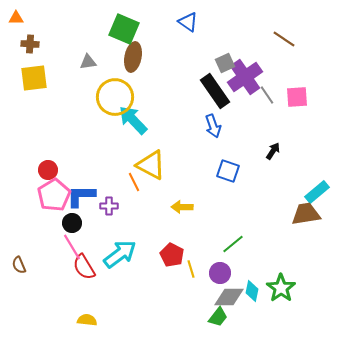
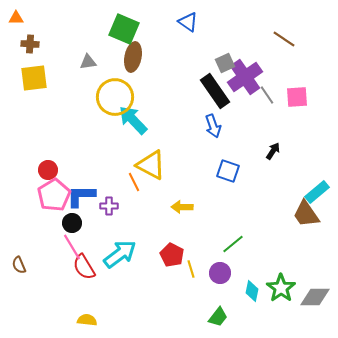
brown trapezoid at (306, 214): rotated 116 degrees counterclockwise
gray diamond at (229, 297): moved 86 px right
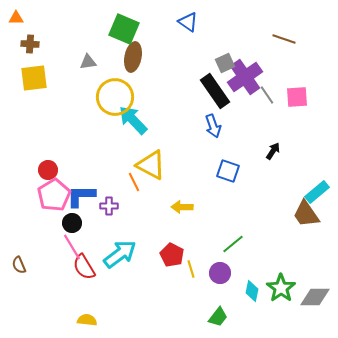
brown line at (284, 39): rotated 15 degrees counterclockwise
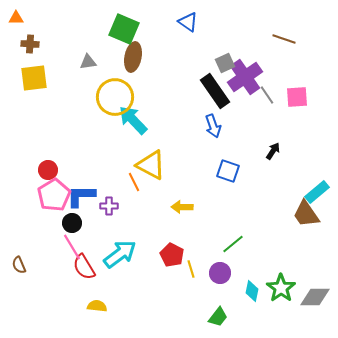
yellow semicircle at (87, 320): moved 10 px right, 14 px up
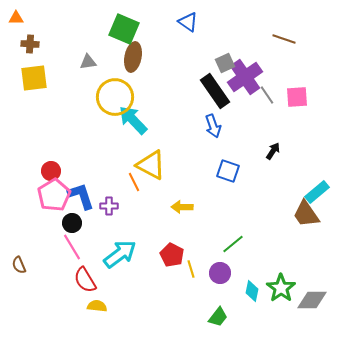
red circle at (48, 170): moved 3 px right, 1 px down
blue L-shape at (81, 196): rotated 72 degrees clockwise
red semicircle at (84, 267): moved 1 px right, 13 px down
gray diamond at (315, 297): moved 3 px left, 3 px down
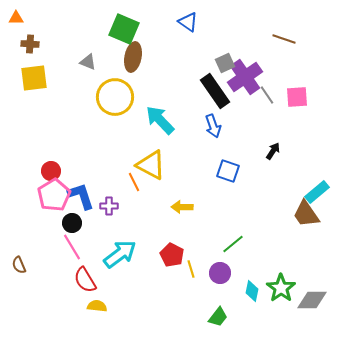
gray triangle at (88, 62): rotated 30 degrees clockwise
cyan arrow at (133, 120): moved 27 px right
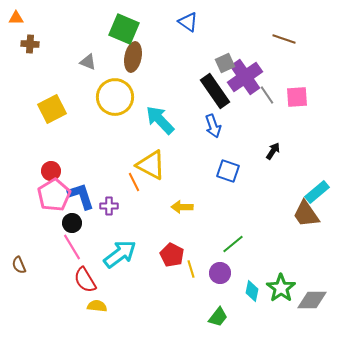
yellow square at (34, 78): moved 18 px right, 31 px down; rotated 20 degrees counterclockwise
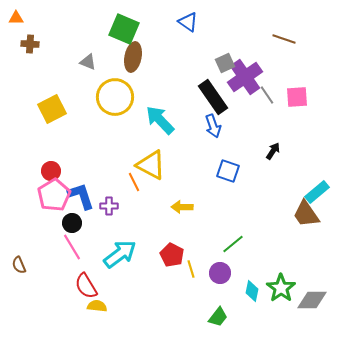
black rectangle at (215, 91): moved 2 px left, 6 px down
red semicircle at (85, 280): moved 1 px right, 6 px down
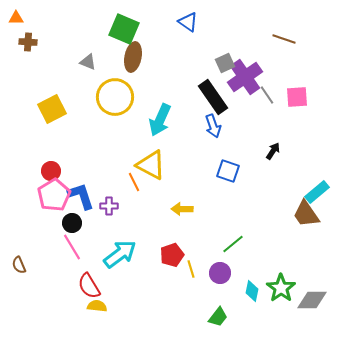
brown cross at (30, 44): moved 2 px left, 2 px up
cyan arrow at (160, 120): rotated 112 degrees counterclockwise
yellow arrow at (182, 207): moved 2 px down
red pentagon at (172, 255): rotated 25 degrees clockwise
red semicircle at (86, 286): moved 3 px right
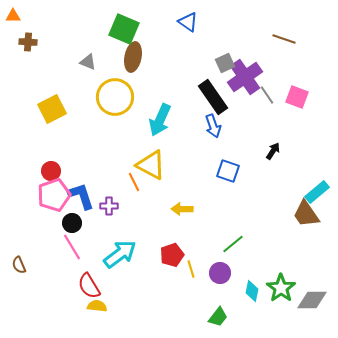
orange triangle at (16, 18): moved 3 px left, 2 px up
pink square at (297, 97): rotated 25 degrees clockwise
pink pentagon at (54, 195): rotated 12 degrees clockwise
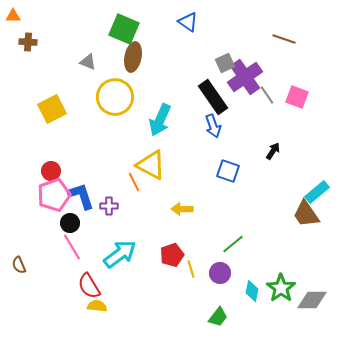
black circle at (72, 223): moved 2 px left
